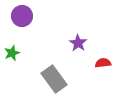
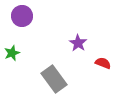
red semicircle: rotated 28 degrees clockwise
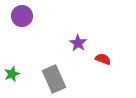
green star: moved 21 px down
red semicircle: moved 4 px up
gray rectangle: rotated 12 degrees clockwise
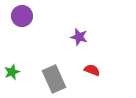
purple star: moved 1 px right, 6 px up; rotated 18 degrees counterclockwise
red semicircle: moved 11 px left, 11 px down
green star: moved 2 px up
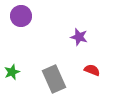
purple circle: moved 1 px left
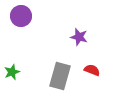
gray rectangle: moved 6 px right, 3 px up; rotated 40 degrees clockwise
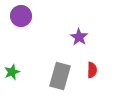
purple star: rotated 18 degrees clockwise
red semicircle: rotated 70 degrees clockwise
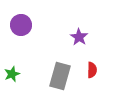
purple circle: moved 9 px down
green star: moved 2 px down
